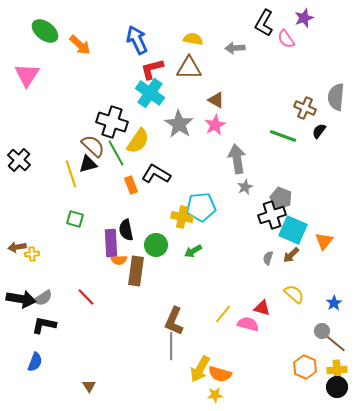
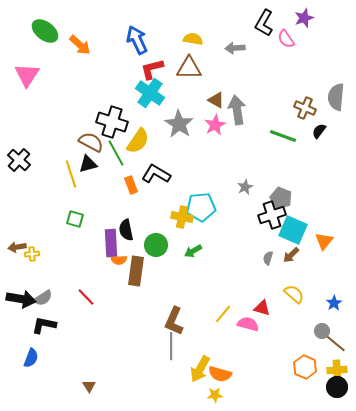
brown semicircle at (93, 146): moved 2 px left, 4 px up; rotated 15 degrees counterclockwise
gray arrow at (237, 159): moved 49 px up
blue semicircle at (35, 362): moved 4 px left, 4 px up
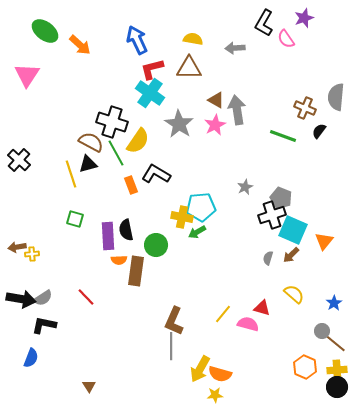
purple rectangle at (111, 243): moved 3 px left, 7 px up
green arrow at (193, 251): moved 4 px right, 19 px up
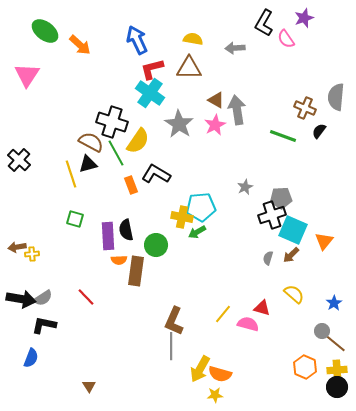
gray pentagon at (281, 198): rotated 25 degrees counterclockwise
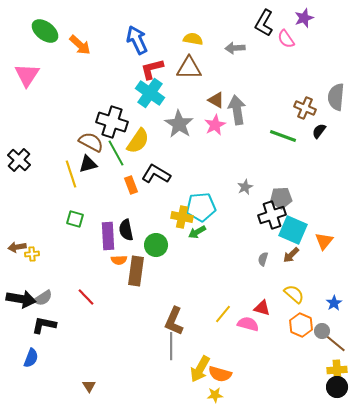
gray semicircle at (268, 258): moved 5 px left, 1 px down
orange hexagon at (305, 367): moved 4 px left, 42 px up
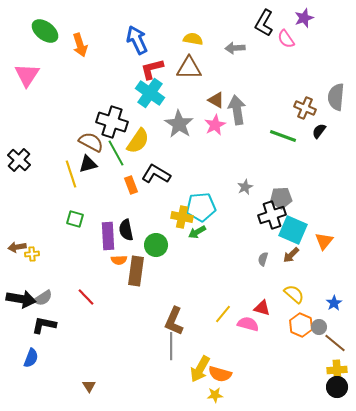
orange arrow at (80, 45): rotated 30 degrees clockwise
gray circle at (322, 331): moved 3 px left, 4 px up
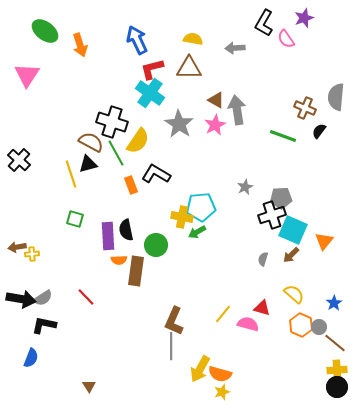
yellow star at (215, 395): moved 7 px right, 3 px up; rotated 14 degrees counterclockwise
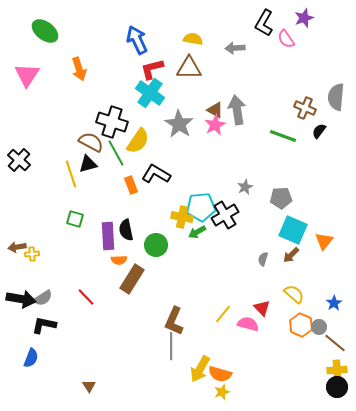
orange arrow at (80, 45): moved 1 px left, 24 px down
brown triangle at (216, 100): moved 1 px left, 10 px down
black cross at (272, 215): moved 47 px left; rotated 12 degrees counterclockwise
brown rectangle at (136, 271): moved 4 px left, 8 px down; rotated 24 degrees clockwise
red triangle at (262, 308): rotated 30 degrees clockwise
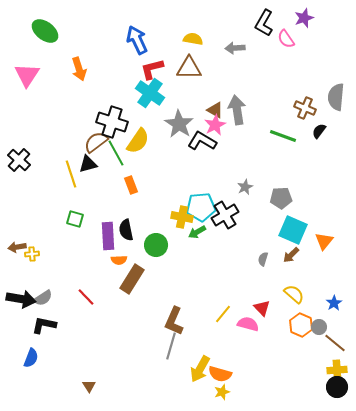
brown semicircle at (91, 142): moved 5 px right; rotated 65 degrees counterclockwise
black L-shape at (156, 174): moved 46 px right, 33 px up
gray line at (171, 346): rotated 16 degrees clockwise
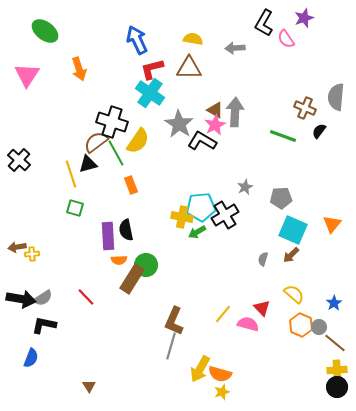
gray arrow at (237, 110): moved 2 px left, 2 px down; rotated 12 degrees clockwise
green square at (75, 219): moved 11 px up
orange triangle at (324, 241): moved 8 px right, 17 px up
green circle at (156, 245): moved 10 px left, 20 px down
